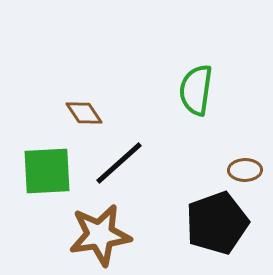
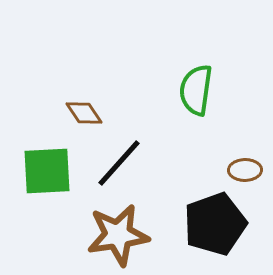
black line: rotated 6 degrees counterclockwise
black pentagon: moved 2 px left, 1 px down
brown star: moved 18 px right
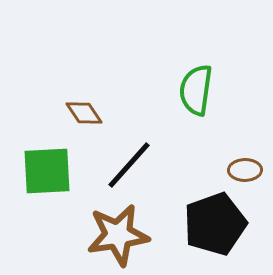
black line: moved 10 px right, 2 px down
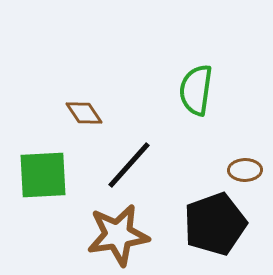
green square: moved 4 px left, 4 px down
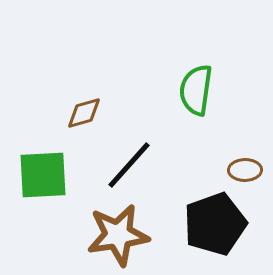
brown diamond: rotated 72 degrees counterclockwise
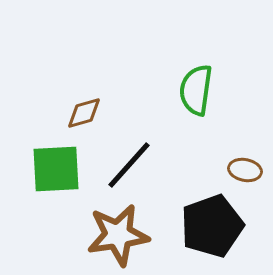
brown ellipse: rotated 12 degrees clockwise
green square: moved 13 px right, 6 px up
black pentagon: moved 3 px left, 2 px down
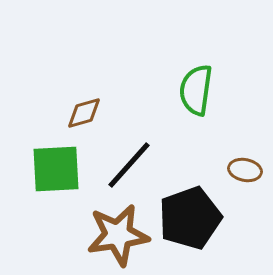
black pentagon: moved 22 px left, 8 px up
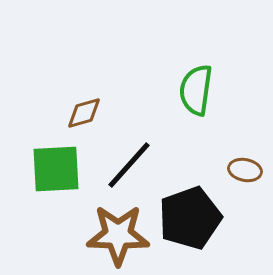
brown star: rotated 10 degrees clockwise
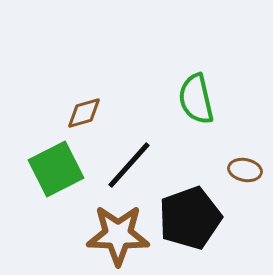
green semicircle: moved 9 px down; rotated 21 degrees counterclockwise
green square: rotated 24 degrees counterclockwise
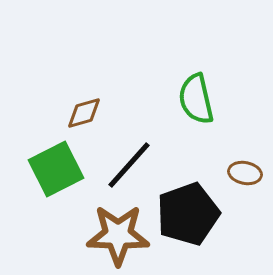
brown ellipse: moved 3 px down
black pentagon: moved 2 px left, 4 px up
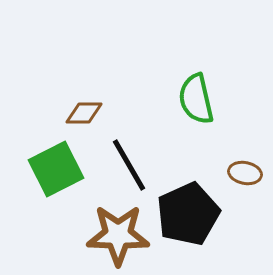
brown diamond: rotated 15 degrees clockwise
black line: rotated 72 degrees counterclockwise
black pentagon: rotated 4 degrees counterclockwise
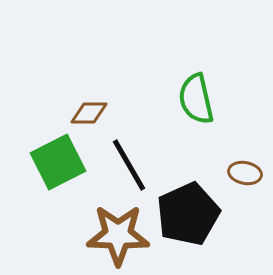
brown diamond: moved 5 px right
green square: moved 2 px right, 7 px up
